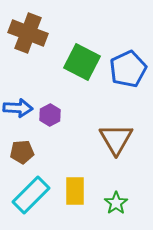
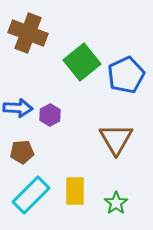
green square: rotated 24 degrees clockwise
blue pentagon: moved 2 px left, 6 px down
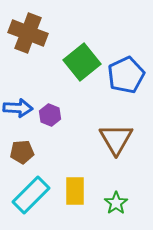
purple hexagon: rotated 10 degrees counterclockwise
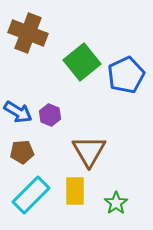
blue arrow: moved 4 px down; rotated 28 degrees clockwise
brown triangle: moved 27 px left, 12 px down
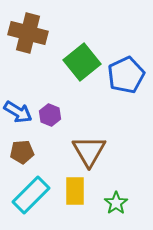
brown cross: rotated 6 degrees counterclockwise
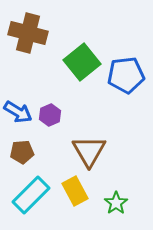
blue pentagon: rotated 18 degrees clockwise
purple hexagon: rotated 15 degrees clockwise
yellow rectangle: rotated 28 degrees counterclockwise
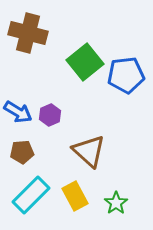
green square: moved 3 px right
brown triangle: rotated 18 degrees counterclockwise
yellow rectangle: moved 5 px down
